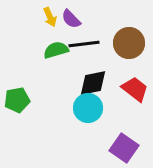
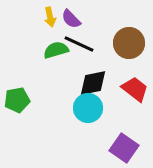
yellow arrow: rotated 12 degrees clockwise
black line: moved 5 px left; rotated 32 degrees clockwise
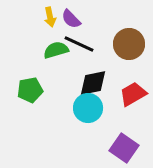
brown circle: moved 1 px down
red trapezoid: moved 2 px left, 5 px down; rotated 68 degrees counterclockwise
green pentagon: moved 13 px right, 10 px up
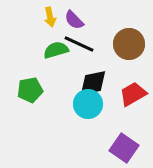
purple semicircle: moved 3 px right, 1 px down
cyan circle: moved 4 px up
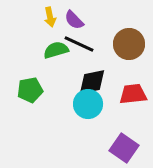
black diamond: moved 1 px left, 1 px up
red trapezoid: rotated 24 degrees clockwise
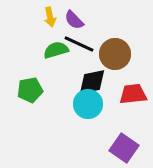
brown circle: moved 14 px left, 10 px down
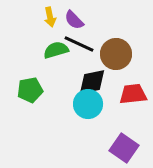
brown circle: moved 1 px right
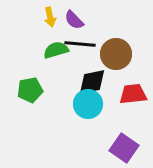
black line: moved 1 px right; rotated 20 degrees counterclockwise
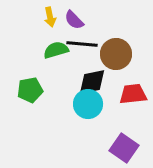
black line: moved 2 px right
